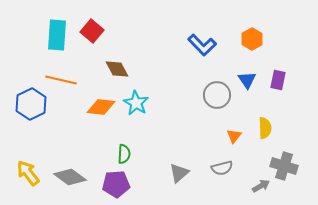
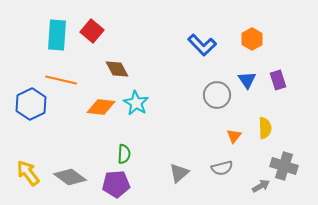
purple rectangle: rotated 30 degrees counterclockwise
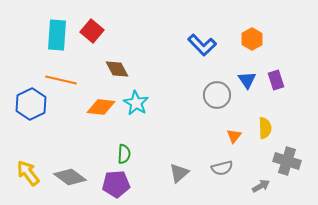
purple rectangle: moved 2 px left
gray cross: moved 3 px right, 5 px up
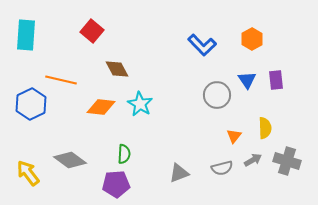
cyan rectangle: moved 31 px left
purple rectangle: rotated 12 degrees clockwise
cyan star: moved 4 px right, 1 px down
gray triangle: rotated 20 degrees clockwise
gray diamond: moved 17 px up
gray arrow: moved 8 px left, 26 px up
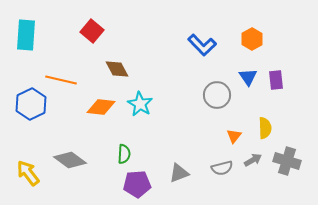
blue triangle: moved 1 px right, 3 px up
purple pentagon: moved 21 px right
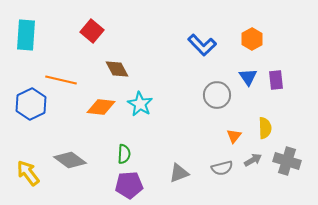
purple pentagon: moved 8 px left, 1 px down
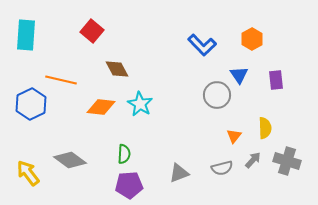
blue triangle: moved 9 px left, 2 px up
gray arrow: rotated 18 degrees counterclockwise
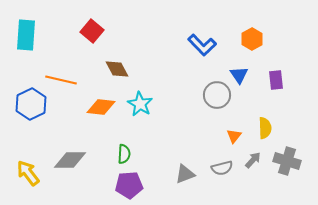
gray diamond: rotated 36 degrees counterclockwise
gray triangle: moved 6 px right, 1 px down
